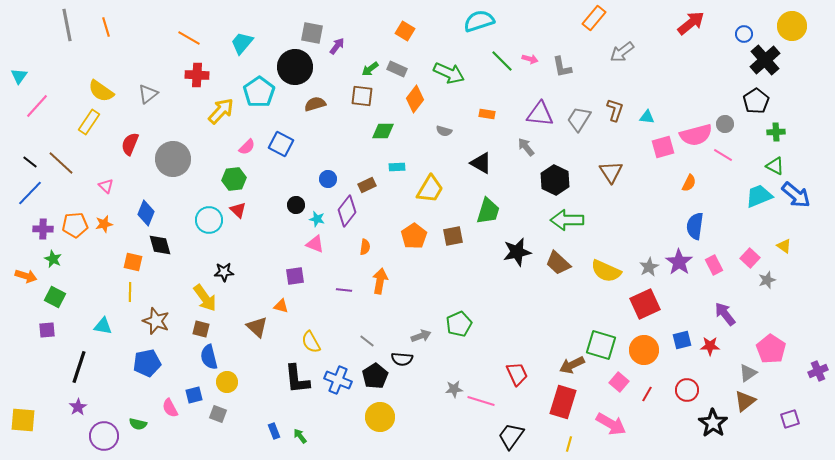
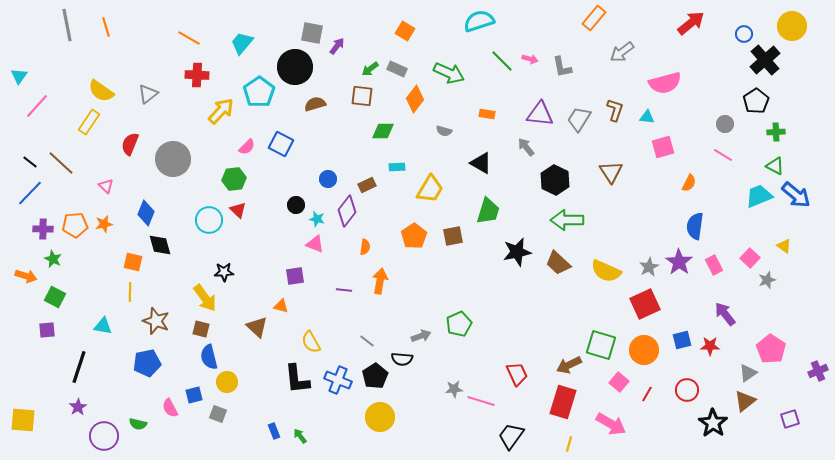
pink semicircle at (696, 135): moved 31 px left, 52 px up
brown arrow at (572, 365): moved 3 px left
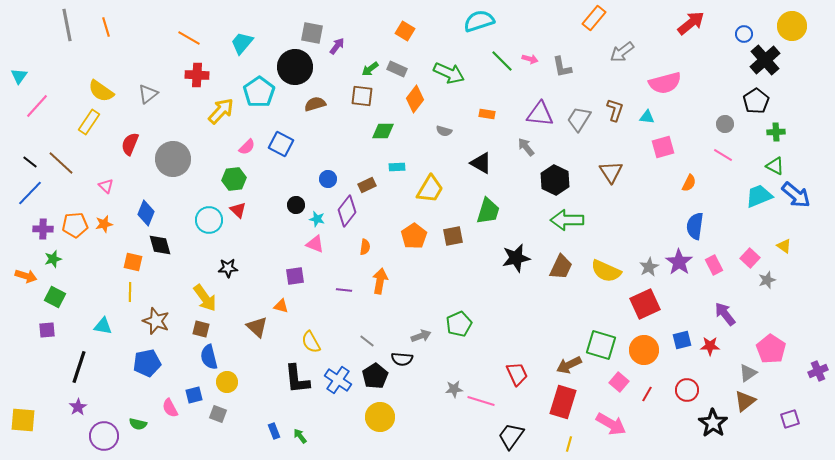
black star at (517, 252): moved 1 px left, 6 px down
green star at (53, 259): rotated 30 degrees clockwise
brown trapezoid at (558, 263): moved 3 px right, 4 px down; rotated 108 degrees counterclockwise
black star at (224, 272): moved 4 px right, 4 px up
blue cross at (338, 380): rotated 12 degrees clockwise
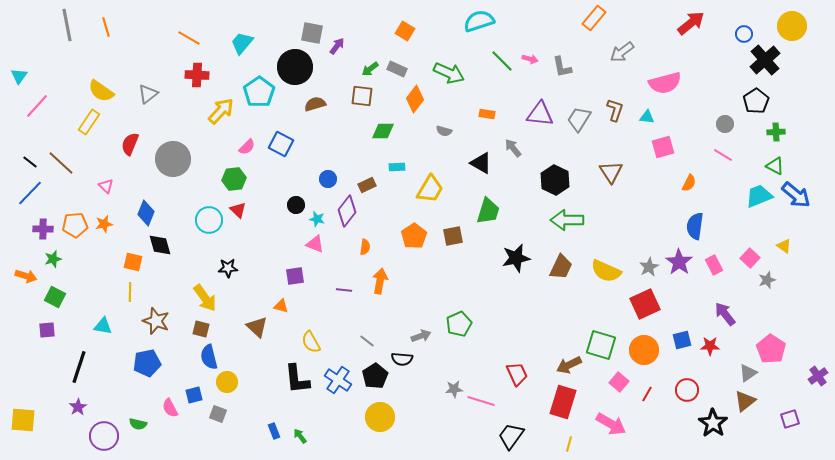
gray arrow at (526, 147): moved 13 px left, 1 px down
purple cross at (818, 371): moved 5 px down; rotated 12 degrees counterclockwise
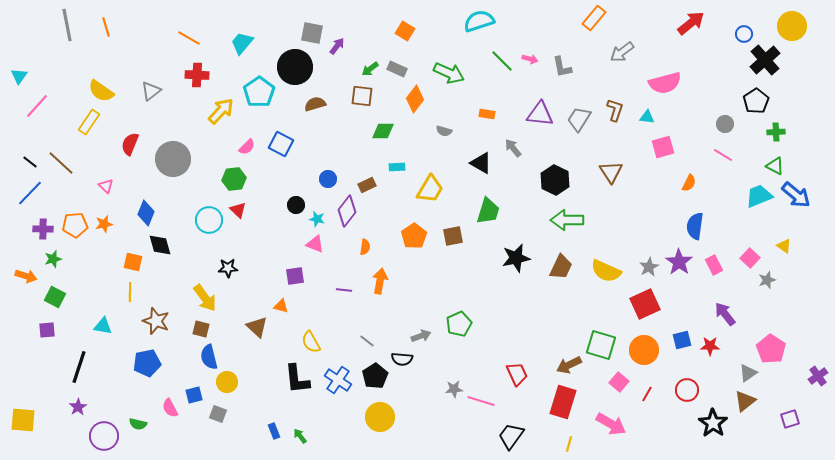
gray triangle at (148, 94): moved 3 px right, 3 px up
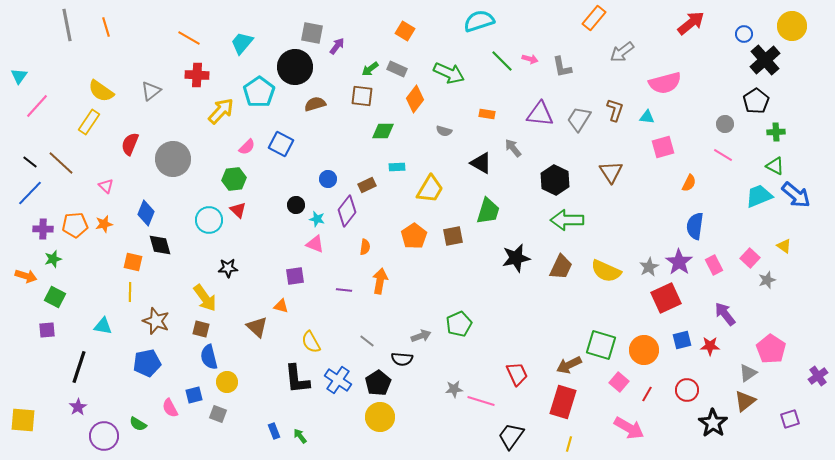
red square at (645, 304): moved 21 px right, 6 px up
black pentagon at (375, 376): moved 3 px right, 7 px down
green semicircle at (138, 424): rotated 18 degrees clockwise
pink arrow at (611, 424): moved 18 px right, 4 px down
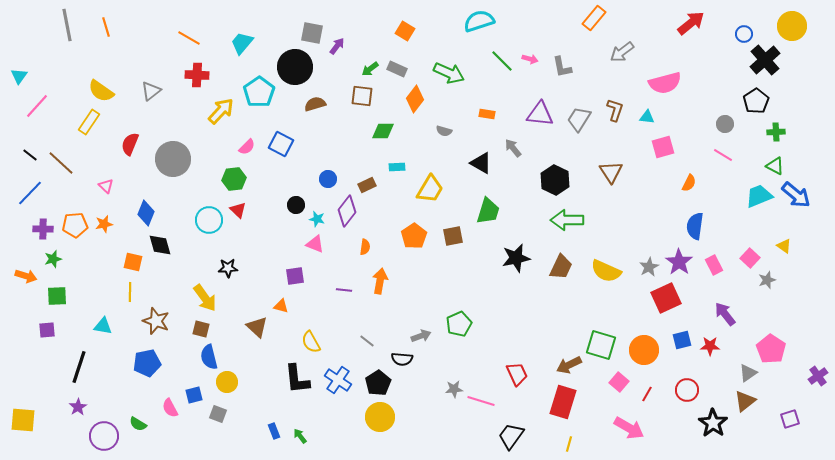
black line at (30, 162): moved 7 px up
green square at (55, 297): moved 2 px right, 1 px up; rotated 30 degrees counterclockwise
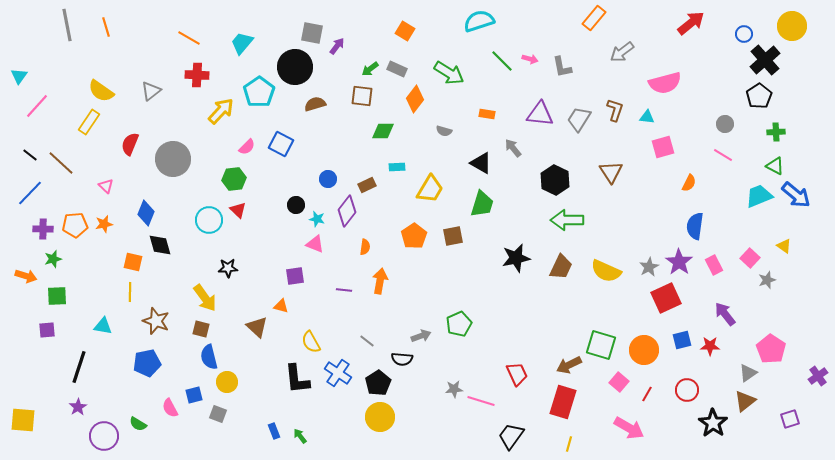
green arrow at (449, 73): rotated 8 degrees clockwise
black pentagon at (756, 101): moved 3 px right, 5 px up
green trapezoid at (488, 211): moved 6 px left, 7 px up
blue cross at (338, 380): moved 7 px up
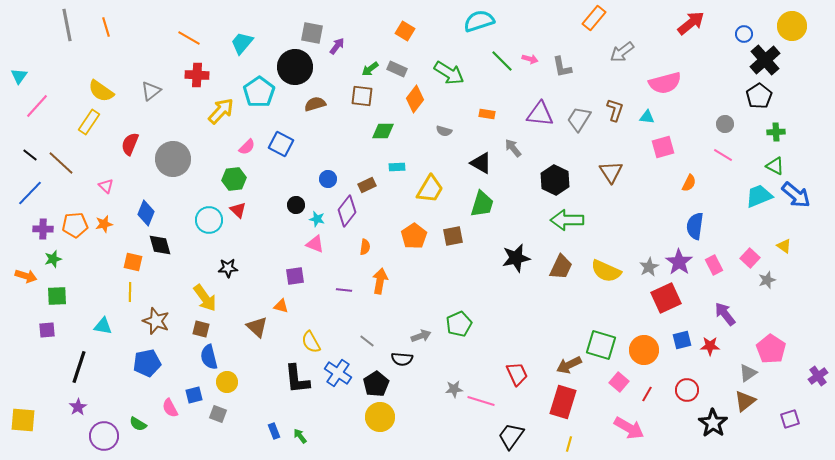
black pentagon at (378, 383): moved 2 px left, 1 px down
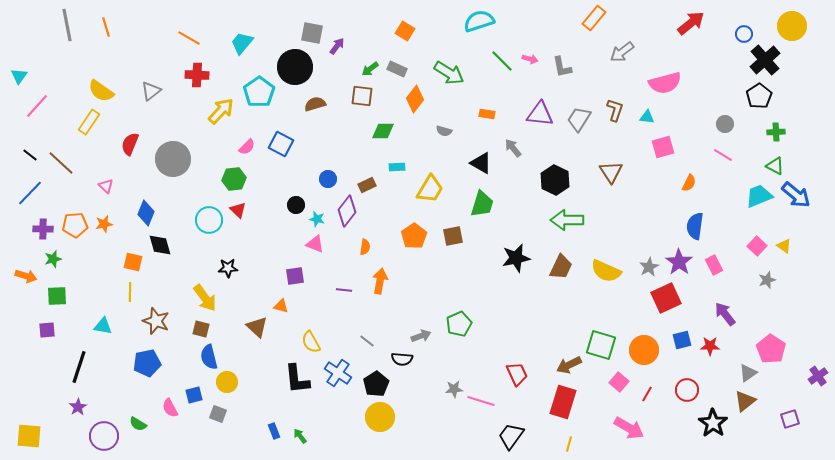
pink square at (750, 258): moved 7 px right, 12 px up
yellow square at (23, 420): moved 6 px right, 16 px down
